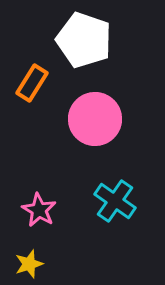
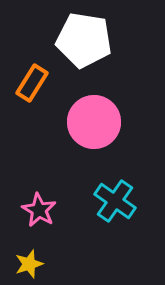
white pentagon: rotated 10 degrees counterclockwise
pink circle: moved 1 px left, 3 px down
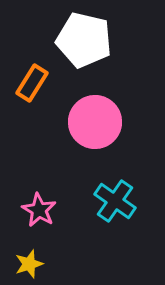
white pentagon: rotated 4 degrees clockwise
pink circle: moved 1 px right
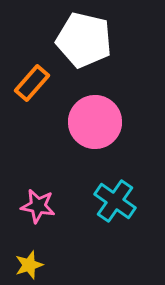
orange rectangle: rotated 9 degrees clockwise
pink star: moved 1 px left, 4 px up; rotated 20 degrees counterclockwise
yellow star: moved 1 px down
